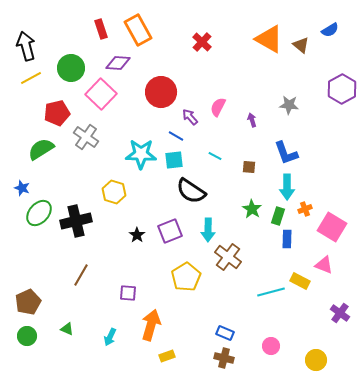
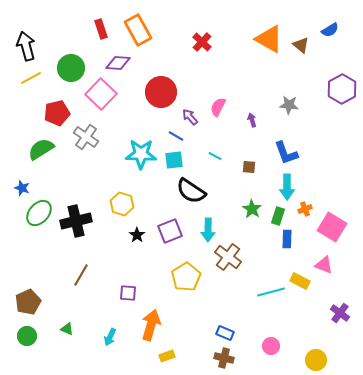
yellow hexagon at (114, 192): moved 8 px right, 12 px down
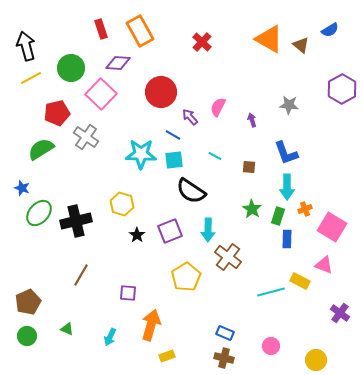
orange rectangle at (138, 30): moved 2 px right, 1 px down
blue line at (176, 136): moved 3 px left, 1 px up
